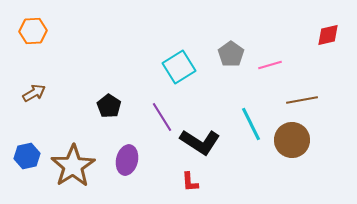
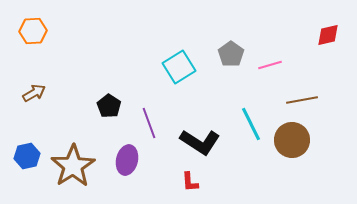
purple line: moved 13 px left, 6 px down; rotated 12 degrees clockwise
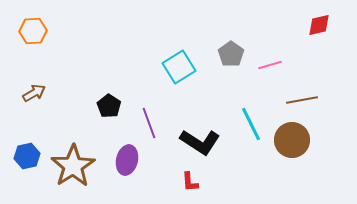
red diamond: moved 9 px left, 10 px up
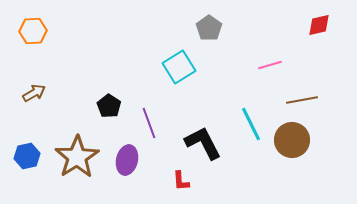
gray pentagon: moved 22 px left, 26 px up
black L-shape: moved 3 px right, 1 px down; rotated 150 degrees counterclockwise
brown star: moved 4 px right, 9 px up
red L-shape: moved 9 px left, 1 px up
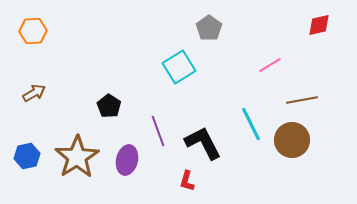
pink line: rotated 15 degrees counterclockwise
purple line: moved 9 px right, 8 px down
red L-shape: moved 6 px right; rotated 20 degrees clockwise
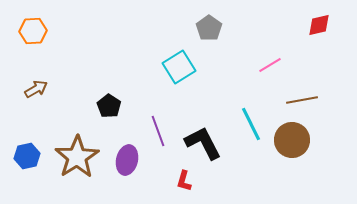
brown arrow: moved 2 px right, 4 px up
red L-shape: moved 3 px left
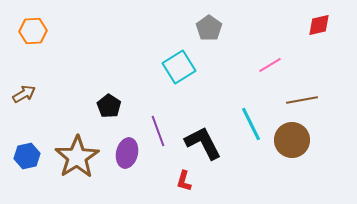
brown arrow: moved 12 px left, 5 px down
purple ellipse: moved 7 px up
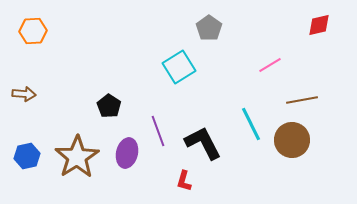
brown arrow: rotated 35 degrees clockwise
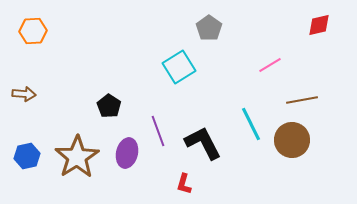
red L-shape: moved 3 px down
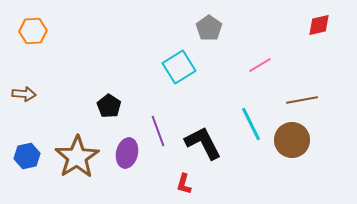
pink line: moved 10 px left
